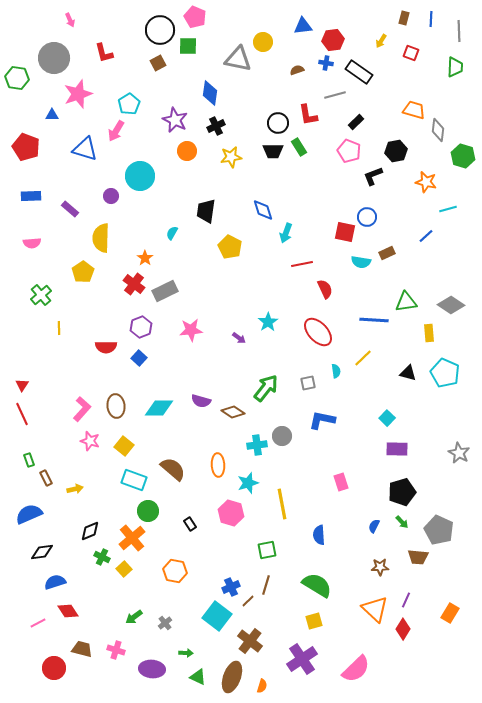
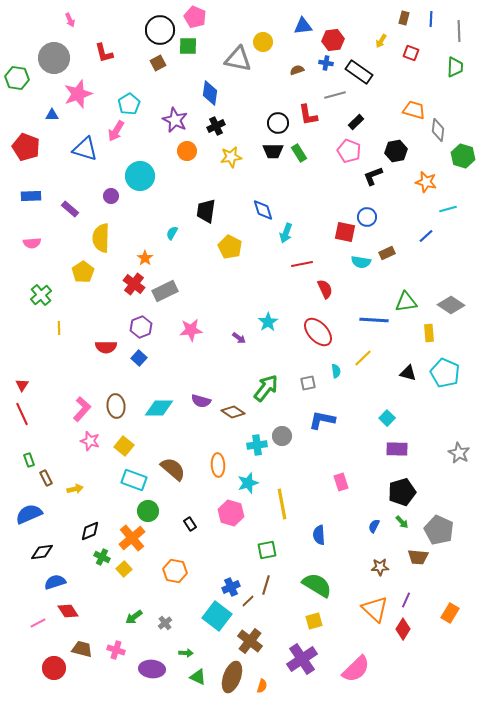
green rectangle at (299, 147): moved 6 px down
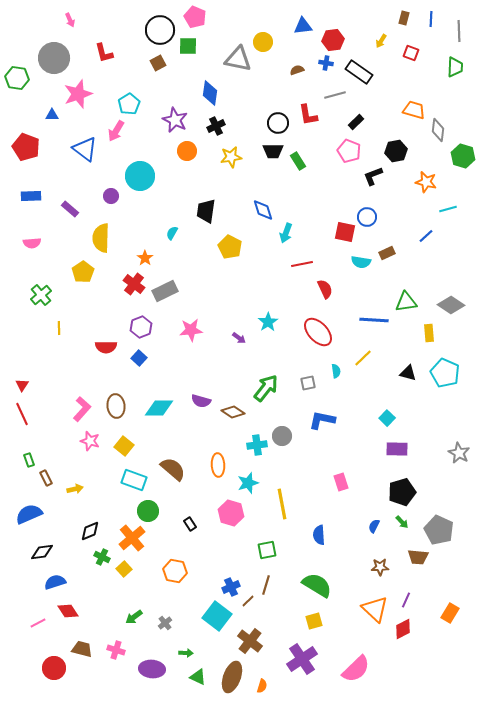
blue triangle at (85, 149): rotated 20 degrees clockwise
green rectangle at (299, 153): moved 1 px left, 8 px down
red diamond at (403, 629): rotated 30 degrees clockwise
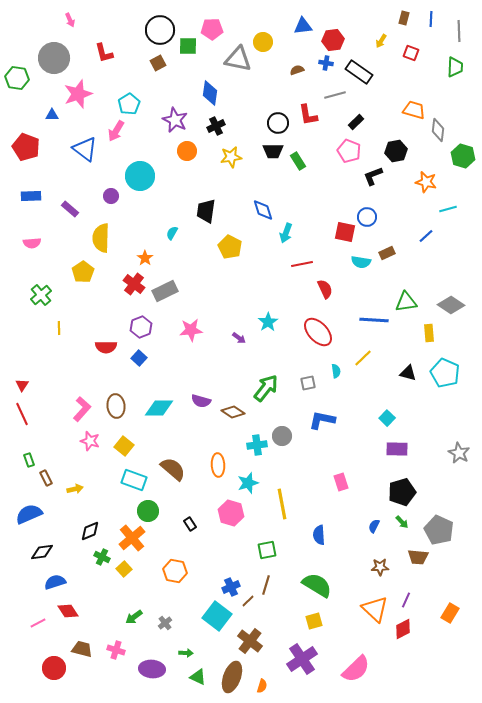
pink pentagon at (195, 17): moved 17 px right, 12 px down; rotated 25 degrees counterclockwise
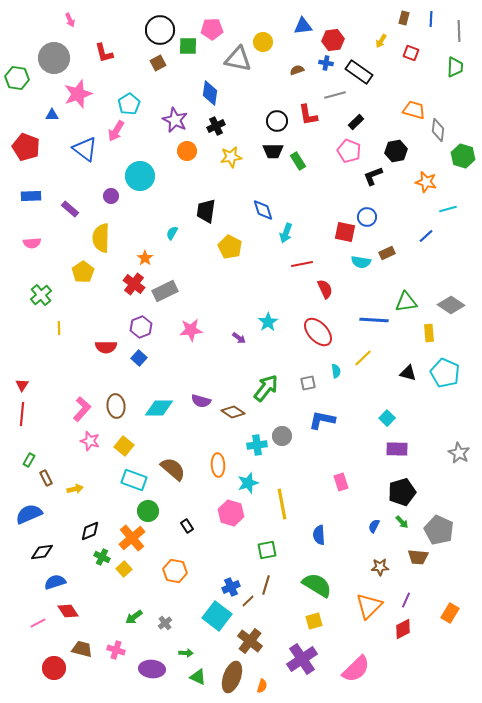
black circle at (278, 123): moved 1 px left, 2 px up
red line at (22, 414): rotated 30 degrees clockwise
green rectangle at (29, 460): rotated 48 degrees clockwise
black rectangle at (190, 524): moved 3 px left, 2 px down
orange triangle at (375, 609): moved 6 px left, 3 px up; rotated 32 degrees clockwise
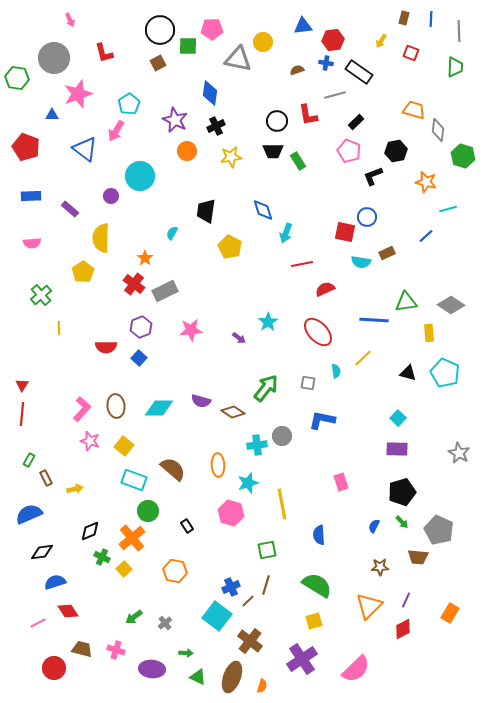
red semicircle at (325, 289): rotated 90 degrees counterclockwise
gray square at (308, 383): rotated 21 degrees clockwise
cyan square at (387, 418): moved 11 px right
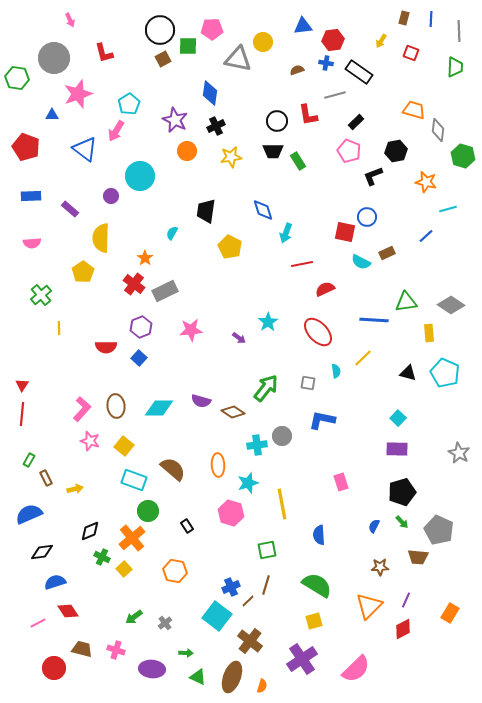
brown square at (158, 63): moved 5 px right, 4 px up
cyan semicircle at (361, 262): rotated 18 degrees clockwise
